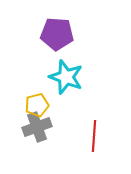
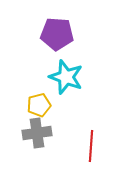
yellow pentagon: moved 2 px right
gray cross: moved 6 px down; rotated 12 degrees clockwise
red line: moved 3 px left, 10 px down
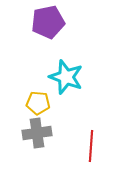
purple pentagon: moved 9 px left, 12 px up; rotated 16 degrees counterclockwise
yellow pentagon: moved 1 px left, 2 px up; rotated 20 degrees clockwise
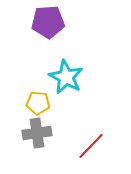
purple pentagon: rotated 8 degrees clockwise
cyan star: rotated 8 degrees clockwise
red line: rotated 40 degrees clockwise
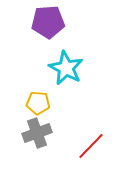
cyan star: moved 9 px up
gray cross: rotated 12 degrees counterclockwise
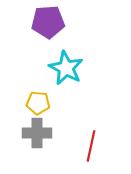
gray cross: rotated 20 degrees clockwise
red line: rotated 32 degrees counterclockwise
